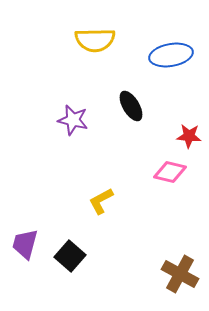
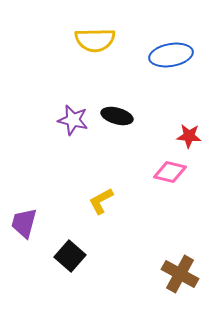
black ellipse: moved 14 px left, 10 px down; rotated 44 degrees counterclockwise
purple trapezoid: moved 1 px left, 21 px up
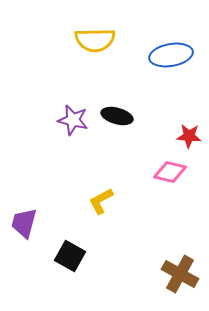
black square: rotated 12 degrees counterclockwise
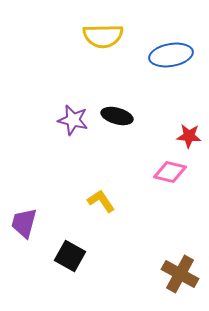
yellow semicircle: moved 8 px right, 4 px up
yellow L-shape: rotated 84 degrees clockwise
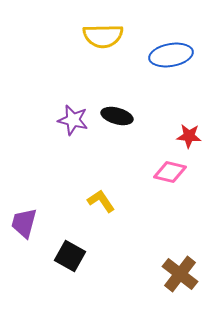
brown cross: rotated 9 degrees clockwise
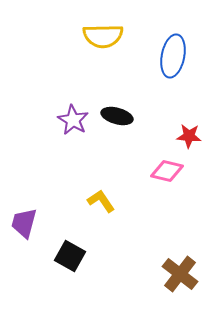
blue ellipse: moved 2 px right, 1 px down; rotated 69 degrees counterclockwise
purple star: rotated 16 degrees clockwise
pink diamond: moved 3 px left, 1 px up
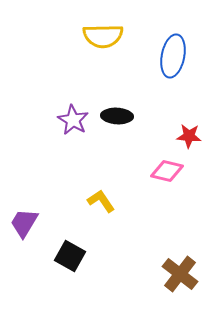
black ellipse: rotated 12 degrees counterclockwise
purple trapezoid: rotated 16 degrees clockwise
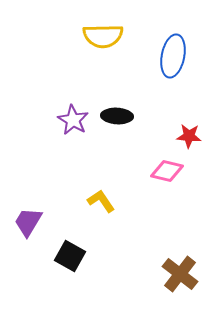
purple trapezoid: moved 4 px right, 1 px up
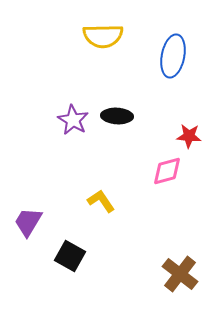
pink diamond: rotated 28 degrees counterclockwise
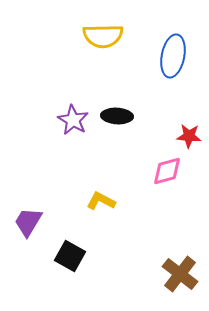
yellow L-shape: rotated 28 degrees counterclockwise
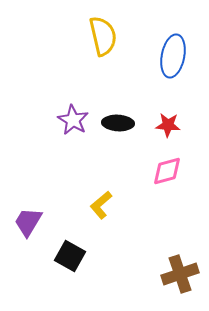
yellow semicircle: rotated 102 degrees counterclockwise
black ellipse: moved 1 px right, 7 px down
red star: moved 21 px left, 11 px up
yellow L-shape: moved 4 px down; rotated 68 degrees counterclockwise
brown cross: rotated 33 degrees clockwise
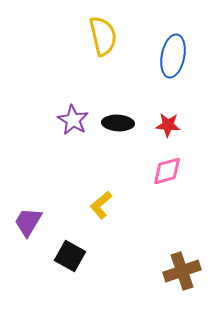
brown cross: moved 2 px right, 3 px up
